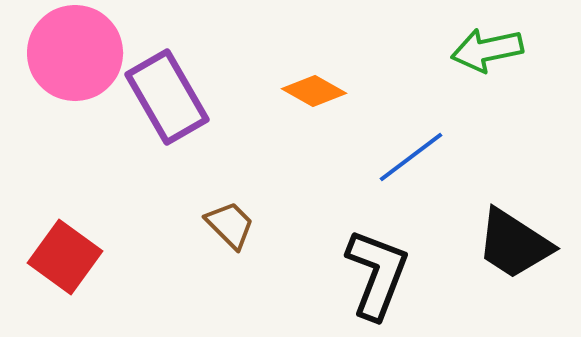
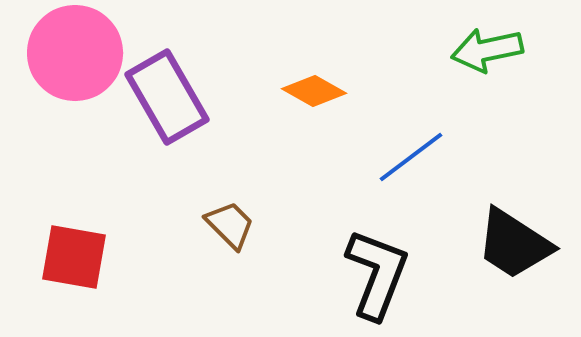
red square: moved 9 px right; rotated 26 degrees counterclockwise
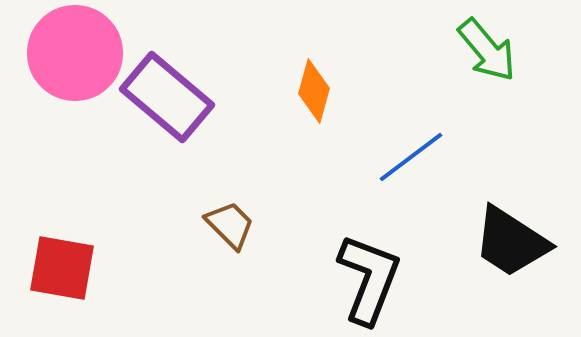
green arrow: rotated 118 degrees counterclockwise
orange diamond: rotated 76 degrees clockwise
purple rectangle: rotated 20 degrees counterclockwise
black trapezoid: moved 3 px left, 2 px up
red square: moved 12 px left, 11 px down
black L-shape: moved 8 px left, 5 px down
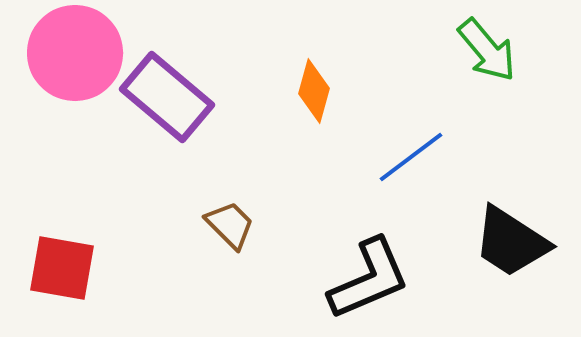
black L-shape: rotated 46 degrees clockwise
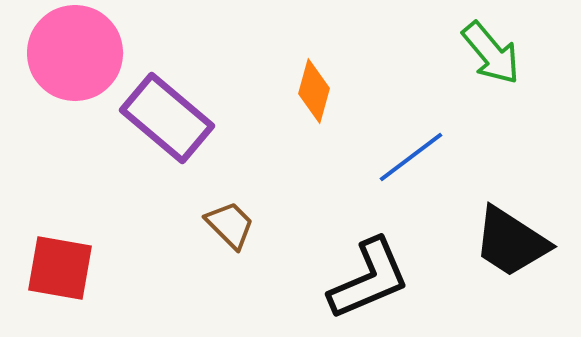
green arrow: moved 4 px right, 3 px down
purple rectangle: moved 21 px down
red square: moved 2 px left
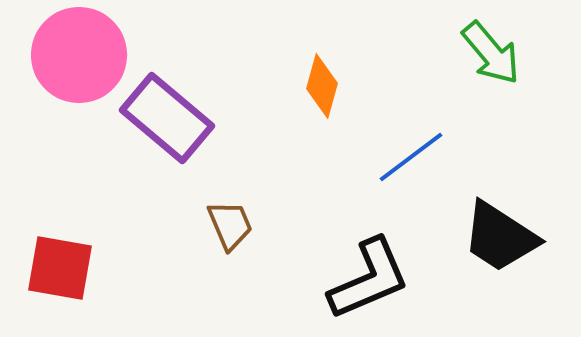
pink circle: moved 4 px right, 2 px down
orange diamond: moved 8 px right, 5 px up
brown trapezoid: rotated 22 degrees clockwise
black trapezoid: moved 11 px left, 5 px up
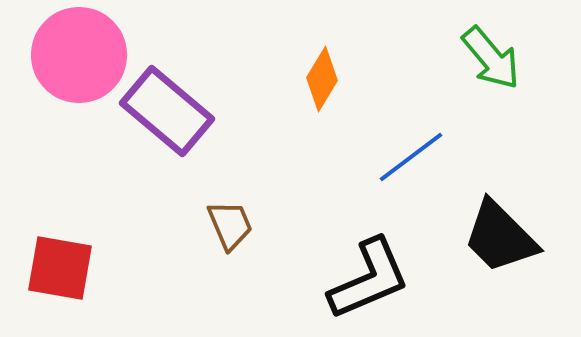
green arrow: moved 5 px down
orange diamond: moved 7 px up; rotated 16 degrees clockwise
purple rectangle: moved 7 px up
black trapezoid: rotated 12 degrees clockwise
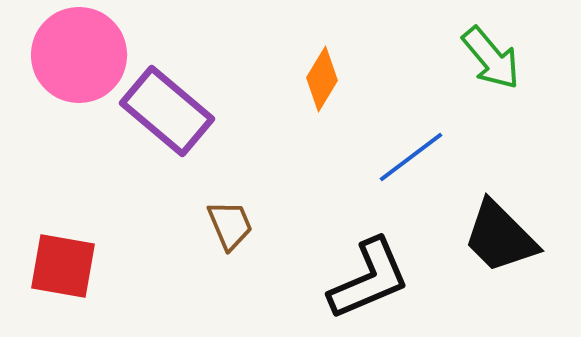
red square: moved 3 px right, 2 px up
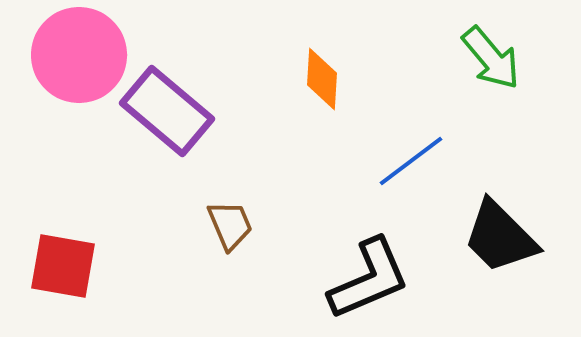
orange diamond: rotated 28 degrees counterclockwise
blue line: moved 4 px down
